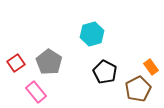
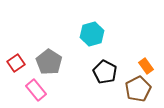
orange rectangle: moved 5 px left, 1 px up
pink rectangle: moved 2 px up
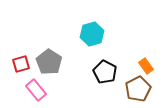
red square: moved 5 px right, 1 px down; rotated 18 degrees clockwise
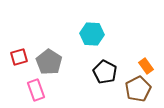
cyan hexagon: rotated 20 degrees clockwise
red square: moved 2 px left, 7 px up
pink rectangle: rotated 20 degrees clockwise
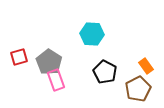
pink rectangle: moved 20 px right, 10 px up
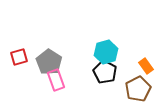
cyan hexagon: moved 14 px right, 18 px down; rotated 20 degrees counterclockwise
